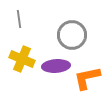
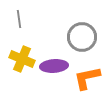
gray circle: moved 10 px right, 2 px down
purple ellipse: moved 2 px left
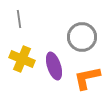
purple ellipse: rotated 76 degrees clockwise
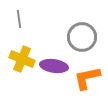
purple ellipse: rotated 64 degrees counterclockwise
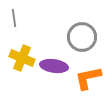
gray line: moved 5 px left, 1 px up
yellow cross: moved 1 px up
orange L-shape: moved 1 px right
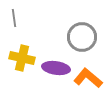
yellow cross: rotated 10 degrees counterclockwise
purple ellipse: moved 2 px right, 2 px down
orange L-shape: rotated 52 degrees clockwise
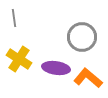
yellow cross: moved 3 px left, 1 px down; rotated 20 degrees clockwise
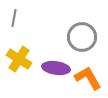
gray line: rotated 18 degrees clockwise
orange L-shape: rotated 20 degrees clockwise
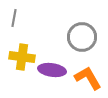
yellow cross: moved 3 px right, 2 px up; rotated 25 degrees counterclockwise
purple ellipse: moved 4 px left, 2 px down
